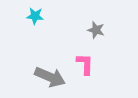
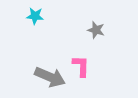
pink L-shape: moved 4 px left, 2 px down
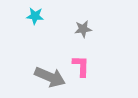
gray star: moved 13 px left, 1 px up; rotated 24 degrees counterclockwise
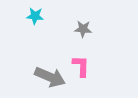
gray star: rotated 12 degrees clockwise
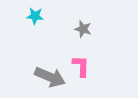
gray star: rotated 12 degrees clockwise
